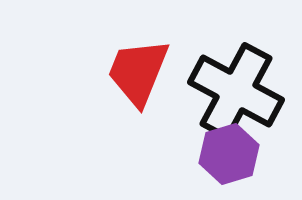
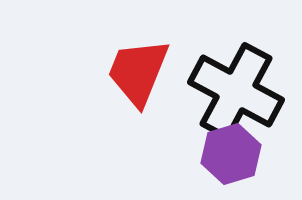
purple hexagon: moved 2 px right
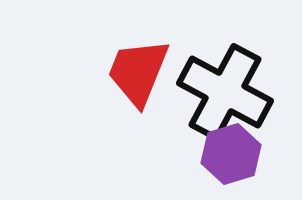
black cross: moved 11 px left, 1 px down
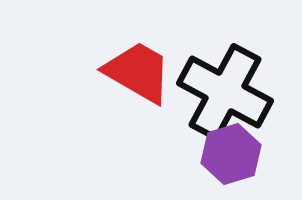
red trapezoid: rotated 98 degrees clockwise
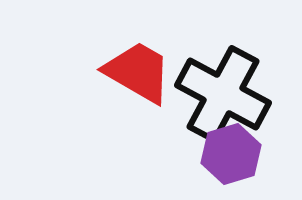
black cross: moved 2 px left, 2 px down
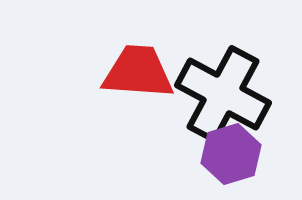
red trapezoid: rotated 26 degrees counterclockwise
